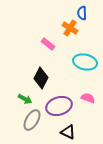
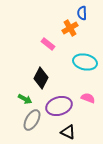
orange cross: rotated 28 degrees clockwise
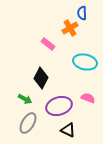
gray ellipse: moved 4 px left, 3 px down
black triangle: moved 2 px up
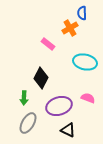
green arrow: moved 1 px left, 1 px up; rotated 64 degrees clockwise
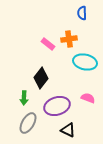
orange cross: moved 1 px left, 11 px down; rotated 21 degrees clockwise
black diamond: rotated 10 degrees clockwise
purple ellipse: moved 2 px left
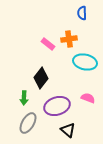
black triangle: rotated 14 degrees clockwise
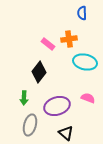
black diamond: moved 2 px left, 6 px up
gray ellipse: moved 2 px right, 2 px down; rotated 15 degrees counterclockwise
black triangle: moved 2 px left, 3 px down
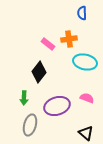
pink semicircle: moved 1 px left
black triangle: moved 20 px right
